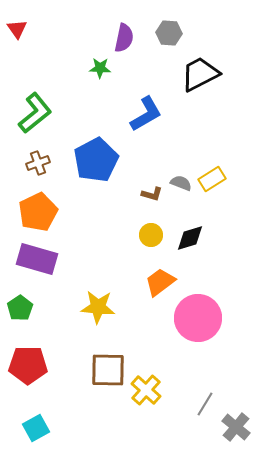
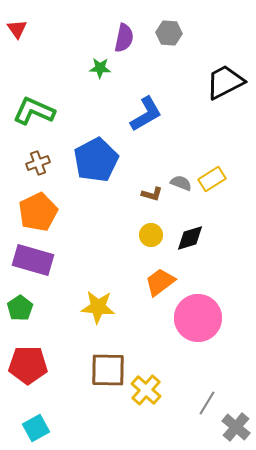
black trapezoid: moved 25 px right, 8 px down
green L-shape: moved 1 px left, 2 px up; rotated 117 degrees counterclockwise
purple rectangle: moved 4 px left, 1 px down
gray line: moved 2 px right, 1 px up
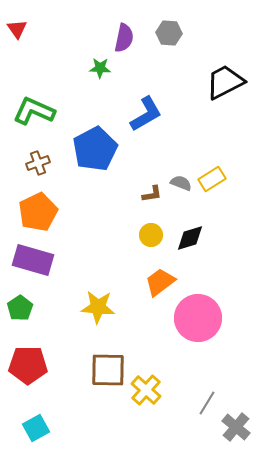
blue pentagon: moved 1 px left, 11 px up
brown L-shape: rotated 25 degrees counterclockwise
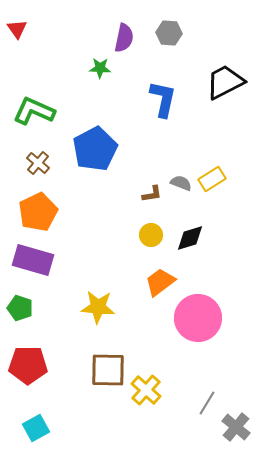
blue L-shape: moved 17 px right, 15 px up; rotated 48 degrees counterclockwise
brown cross: rotated 30 degrees counterclockwise
green pentagon: rotated 20 degrees counterclockwise
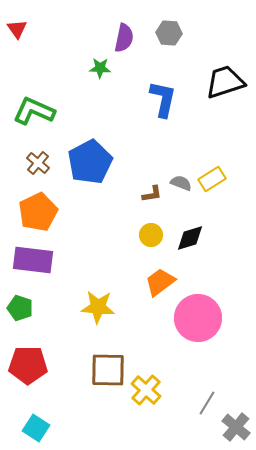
black trapezoid: rotated 9 degrees clockwise
blue pentagon: moved 5 px left, 13 px down
purple rectangle: rotated 9 degrees counterclockwise
cyan square: rotated 28 degrees counterclockwise
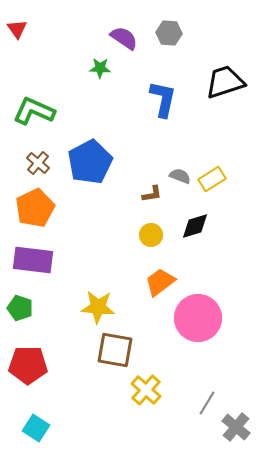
purple semicircle: rotated 68 degrees counterclockwise
gray semicircle: moved 1 px left, 7 px up
orange pentagon: moved 3 px left, 4 px up
black diamond: moved 5 px right, 12 px up
brown square: moved 7 px right, 20 px up; rotated 9 degrees clockwise
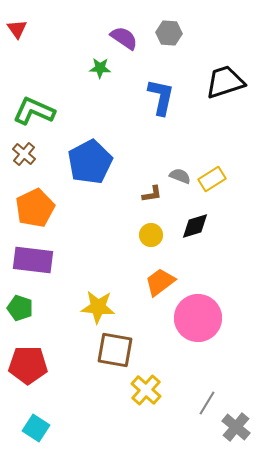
blue L-shape: moved 2 px left, 2 px up
brown cross: moved 14 px left, 9 px up
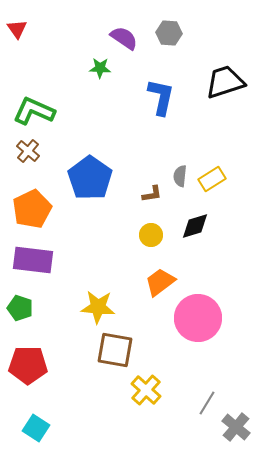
brown cross: moved 4 px right, 3 px up
blue pentagon: moved 16 px down; rotated 9 degrees counterclockwise
gray semicircle: rotated 105 degrees counterclockwise
orange pentagon: moved 3 px left, 1 px down
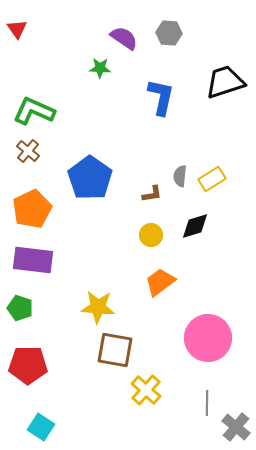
pink circle: moved 10 px right, 20 px down
gray line: rotated 30 degrees counterclockwise
cyan square: moved 5 px right, 1 px up
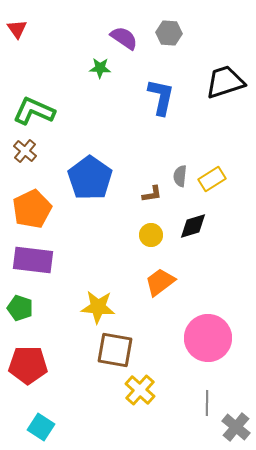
brown cross: moved 3 px left
black diamond: moved 2 px left
yellow cross: moved 6 px left
